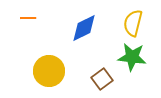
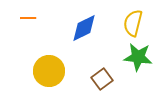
green star: moved 6 px right
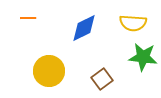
yellow semicircle: rotated 100 degrees counterclockwise
green star: moved 5 px right
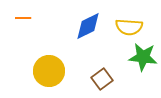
orange line: moved 5 px left
yellow semicircle: moved 4 px left, 4 px down
blue diamond: moved 4 px right, 2 px up
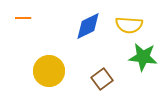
yellow semicircle: moved 2 px up
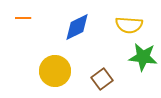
blue diamond: moved 11 px left, 1 px down
yellow circle: moved 6 px right
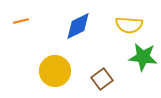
orange line: moved 2 px left, 3 px down; rotated 14 degrees counterclockwise
blue diamond: moved 1 px right, 1 px up
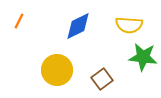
orange line: moved 2 px left; rotated 49 degrees counterclockwise
yellow circle: moved 2 px right, 1 px up
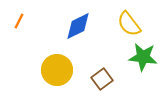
yellow semicircle: moved 1 px up; rotated 48 degrees clockwise
